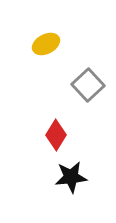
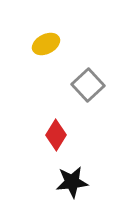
black star: moved 1 px right, 5 px down
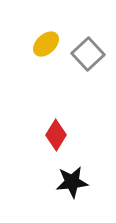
yellow ellipse: rotated 16 degrees counterclockwise
gray square: moved 31 px up
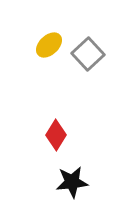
yellow ellipse: moved 3 px right, 1 px down
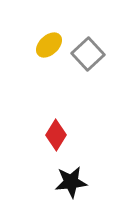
black star: moved 1 px left
